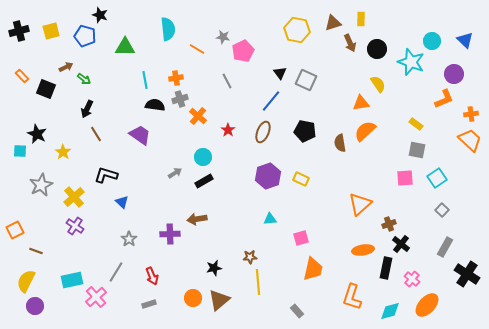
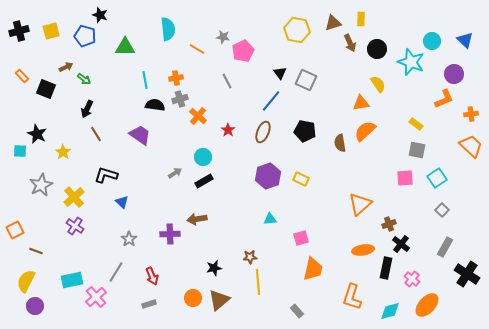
orange trapezoid at (470, 140): moved 1 px right, 6 px down
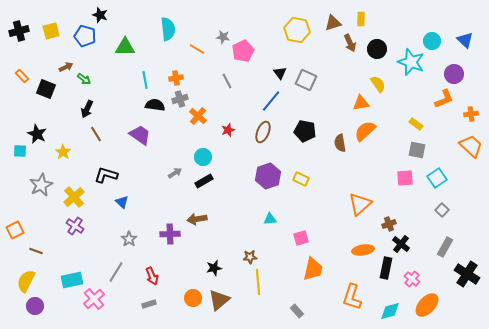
red star at (228, 130): rotated 16 degrees clockwise
pink cross at (96, 297): moved 2 px left, 2 px down
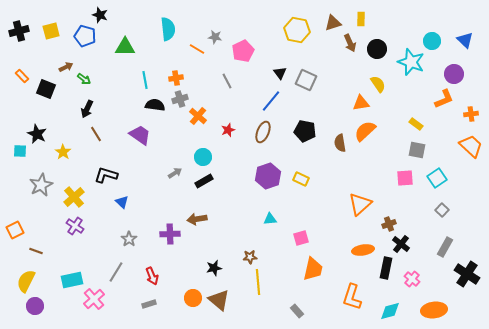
gray star at (223, 37): moved 8 px left
brown triangle at (219, 300): rotated 40 degrees counterclockwise
orange ellipse at (427, 305): moved 7 px right, 5 px down; rotated 40 degrees clockwise
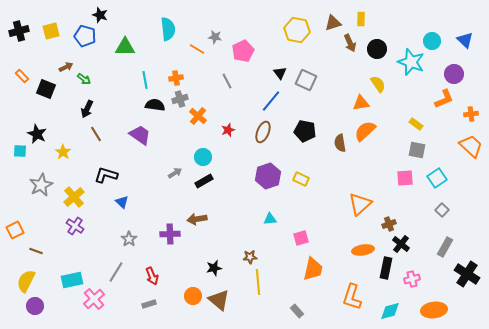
pink cross at (412, 279): rotated 35 degrees clockwise
orange circle at (193, 298): moved 2 px up
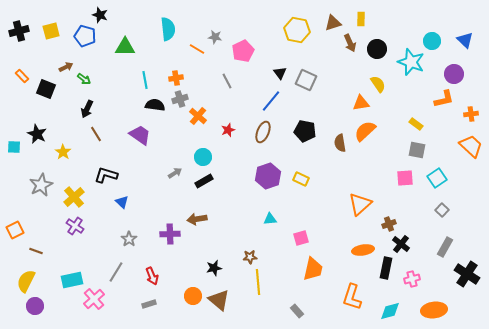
orange L-shape at (444, 99): rotated 10 degrees clockwise
cyan square at (20, 151): moved 6 px left, 4 px up
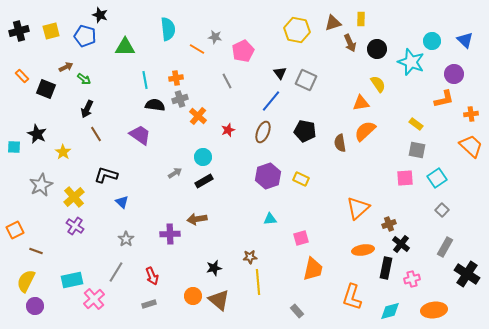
orange triangle at (360, 204): moved 2 px left, 4 px down
gray star at (129, 239): moved 3 px left
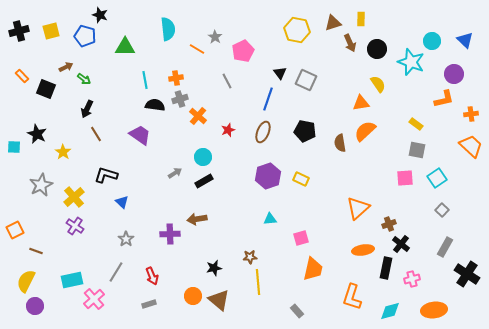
gray star at (215, 37): rotated 24 degrees clockwise
blue line at (271, 101): moved 3 px left, 2 px up; rotated 20 degrees counterclockwise
